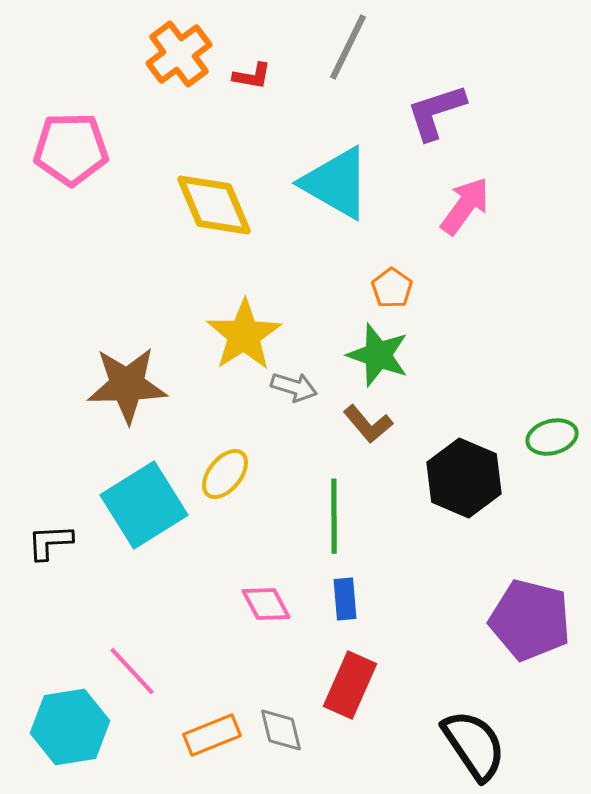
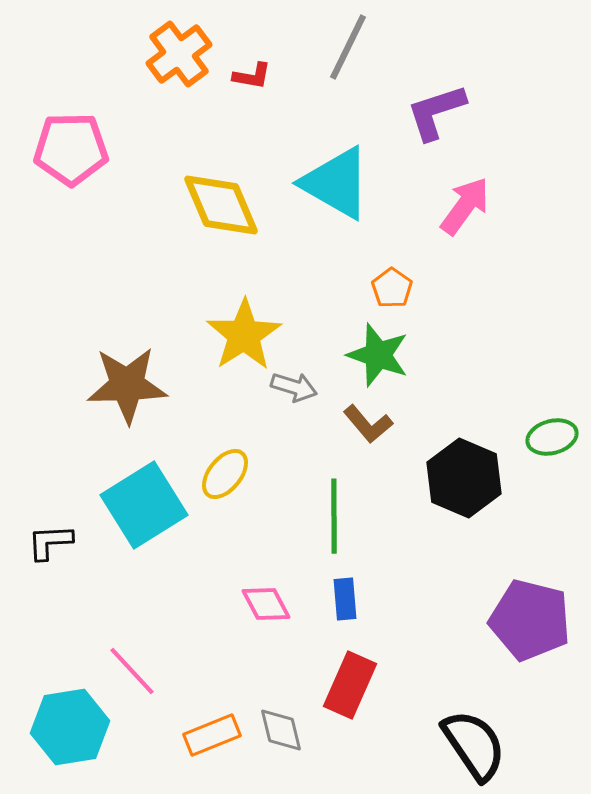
yellow diamond: moved 7 px right
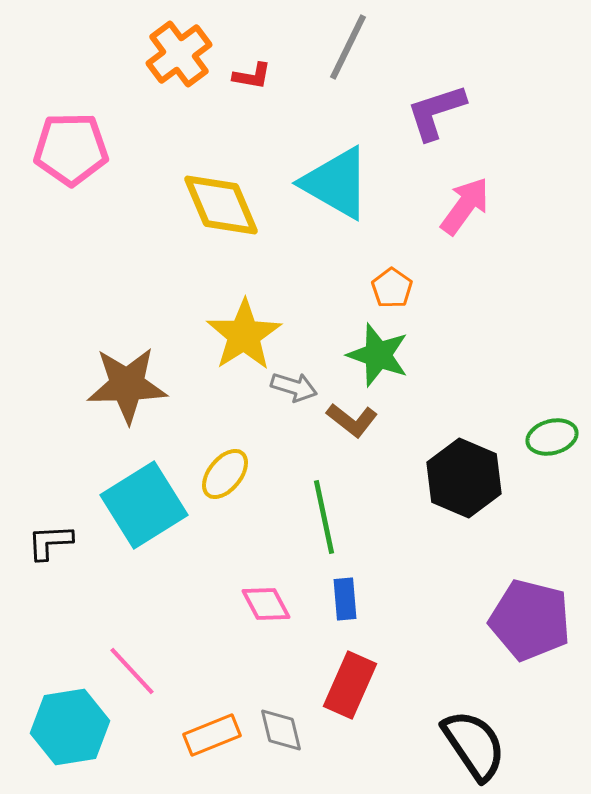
brown L-shape: moved 16 px left, 4 px up; rotated 12 degrees counterclockwise
green line: moved 10 px left, 1 px down; rotated 12 degrees counterclockwise
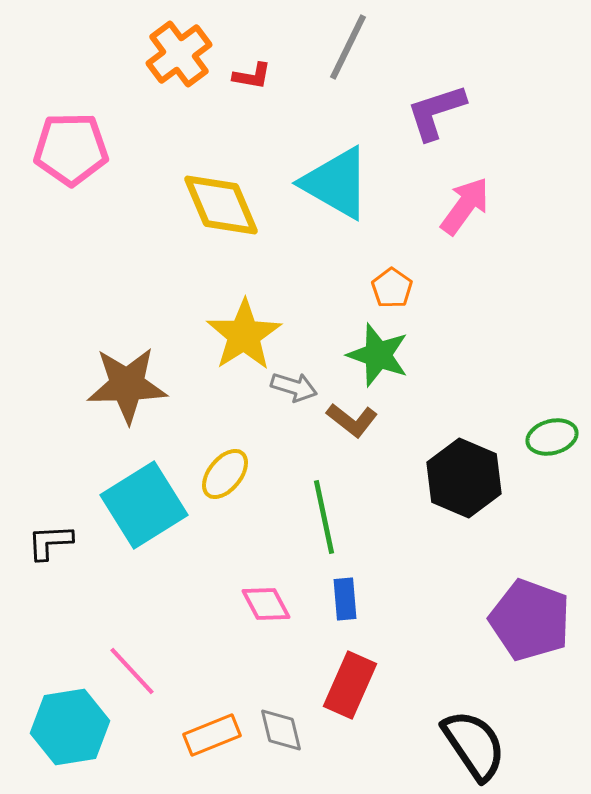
purple pentagon: rotated 6 degrees clockwise
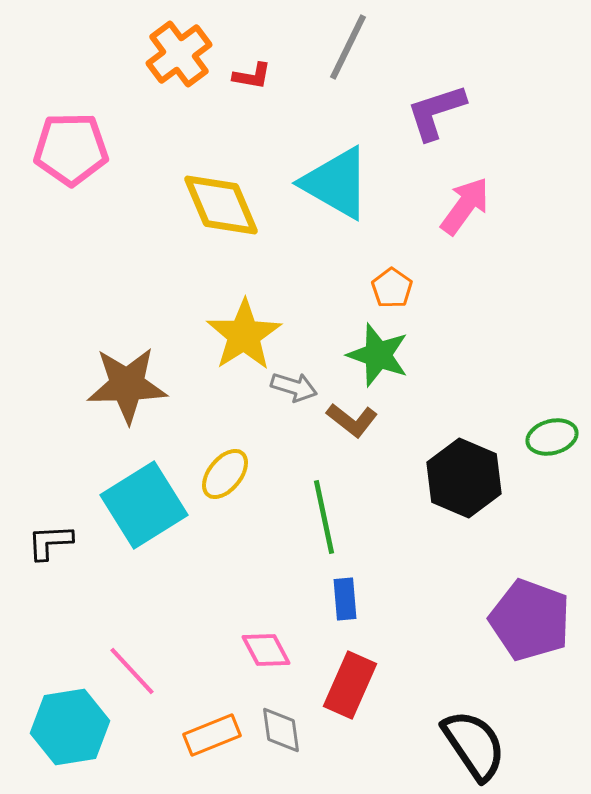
pink diamond: moved 46 px down
gray diamond: rotated 6 degrees clockwise
